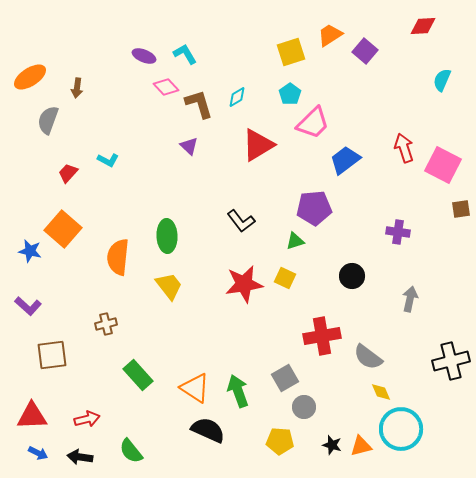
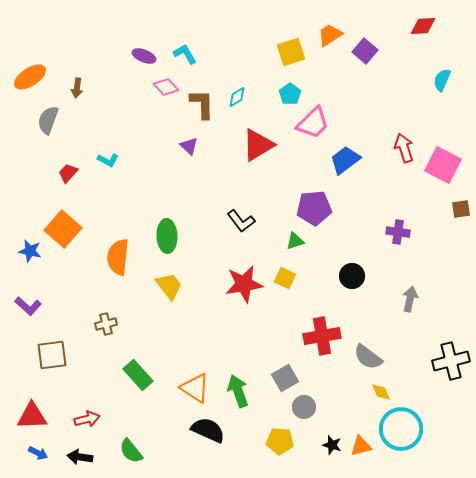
brown L-shape at (199, 104): moved 3 px right; rotated 16 degrees clockwise
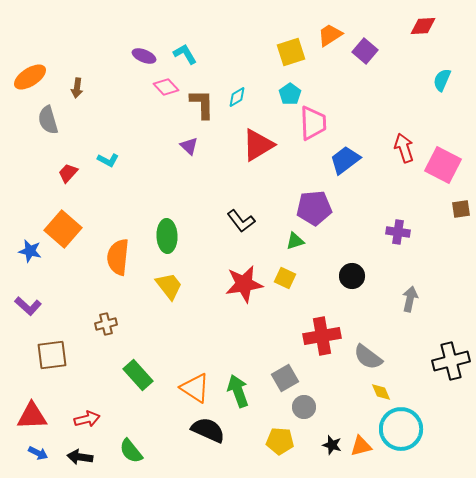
gray semicircle at (48, 120): rotated 36 degrees counterclockwise
pink trapezoid at (313, 123): rotated 48 degrees counterclockwise
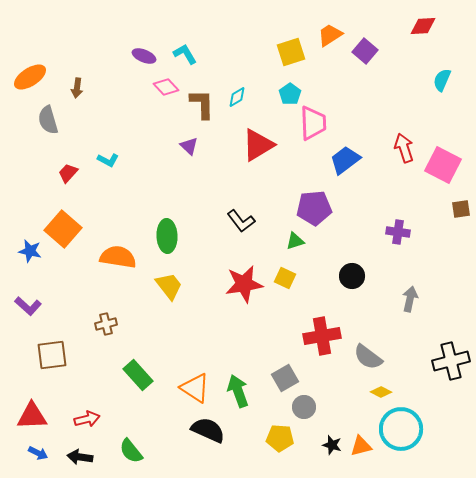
orange semicircle at (118, 257): rotated 93 degrees clockwise
yellow diamond at (381, 392): rotated 40 degrees counterclockwise
yellow pentagon at (280, 441): moved 3 px up
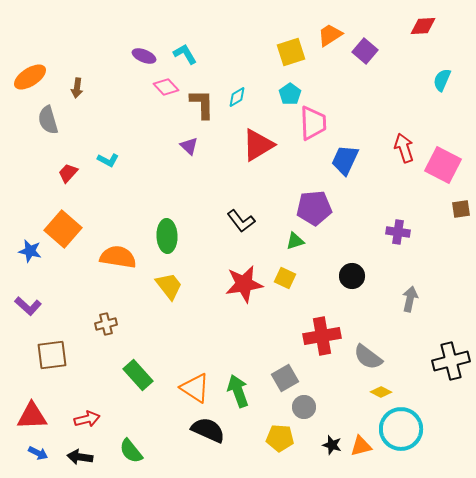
blue trapezoid at (345, 160): rotated 28 degrees counterclockwise
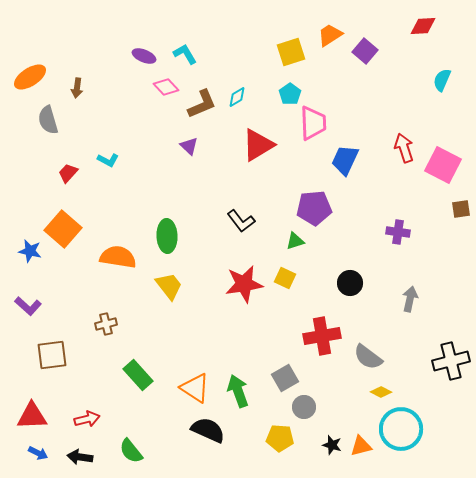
brown L-shape at (202, 104): rotated 68 degrees clockwise
black circle at (352, 276): moved 2 px left, 7 px down
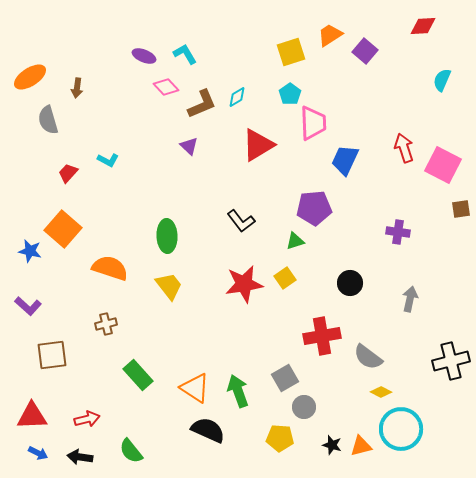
orange semicircle at (118, 257): moved 8 px left, 11 px down; rotated 9 degrees clockwise
yellow square at (285, 278): rotated 30 degrees clockwise
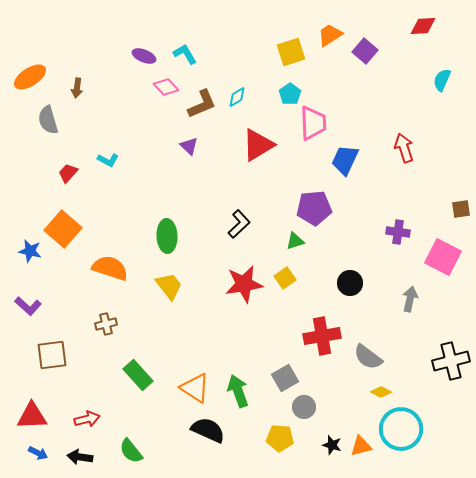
pink square at (443, 165): moved 92 px down
black L-shape at (241, 221): moved 2 px left, 3 px down; rotated 96 degrees counterclockwise
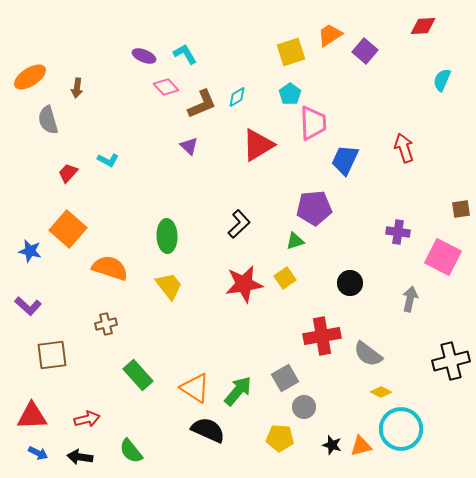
orange square at (63, 229): moved 5 px right
gray semicircle at (368, 357): moved 3 px up
green arrow at (238, 391): rotated 60 degrees clockwise
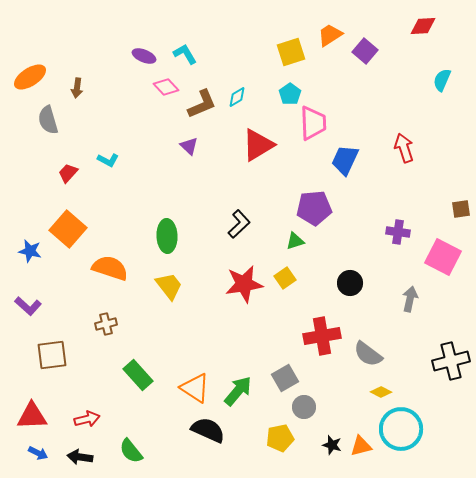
yellow pentagon at (280, 438): rotated 16 degrees counterclockwise
